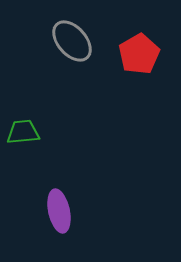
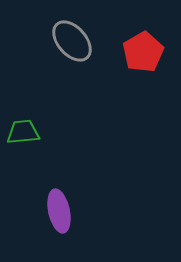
red pentagon: moved 4 px right, 2 px up
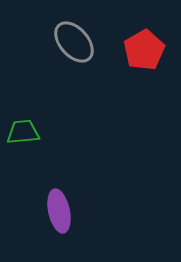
gray ellipse: moved 2 px right, 1 px down
red pentagon: moved 1 px right, 2 px up
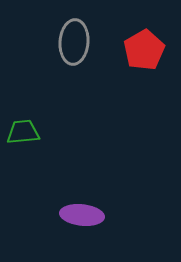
gray ellipse: rotated 45 degrees clockwise
purple ellipse: moved 23 px right, 4 px down; rotated 72 degrees counterclockwise
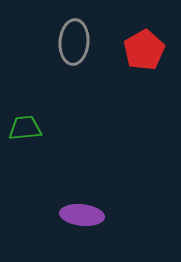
green trapezoid: moved 2 px right, 4 px up
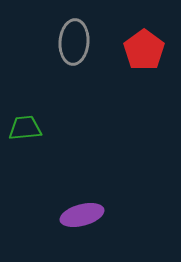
red pentagon: rotated 6 degrees counterclockwise
purple ellipse: rotated 21 degrees counterclockwise
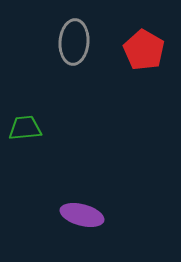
red pentagon: rotated 6 degrees counterclockwise
purple ellipse: rotated 30 degrees clockwise
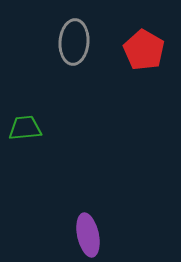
purple ellipse: moved 6 px right, 20 px down; rotated 63 degrees clockwise
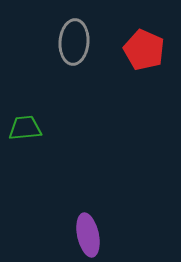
red pentagon: rotated 6 degrees counterclockwise
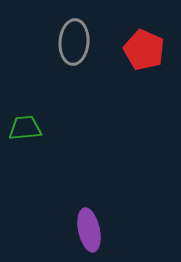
purple ellipse: moved 1 px right, 5 px up
